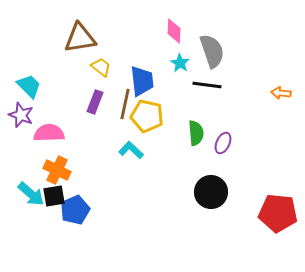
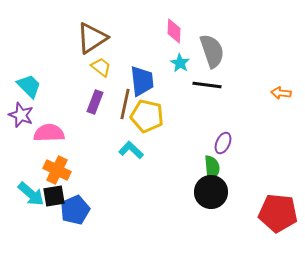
brown triangle: moved 12 px right; rotated 24 degrees counterclockwise
green semicircle: moved 16 px right, 35 px down
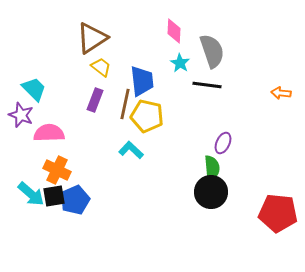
cyan trapezoid: moved 5 px right, 3 px down
purple rectangle: moved 2 px up
blue pentagon: moved 10 px up
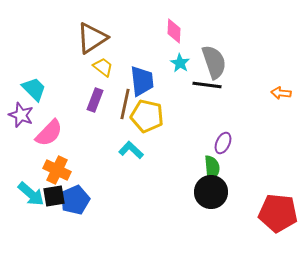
gray semicircle: moved 2 px right, 11 px down
yellow trapezoid: moved 2 px right
pink semicircle: rotated 136 degrees clockwise
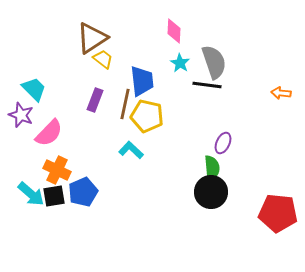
yellow trapezoid: moved 8 px up
blue pentagon: moved 8 px right, 8 px up
